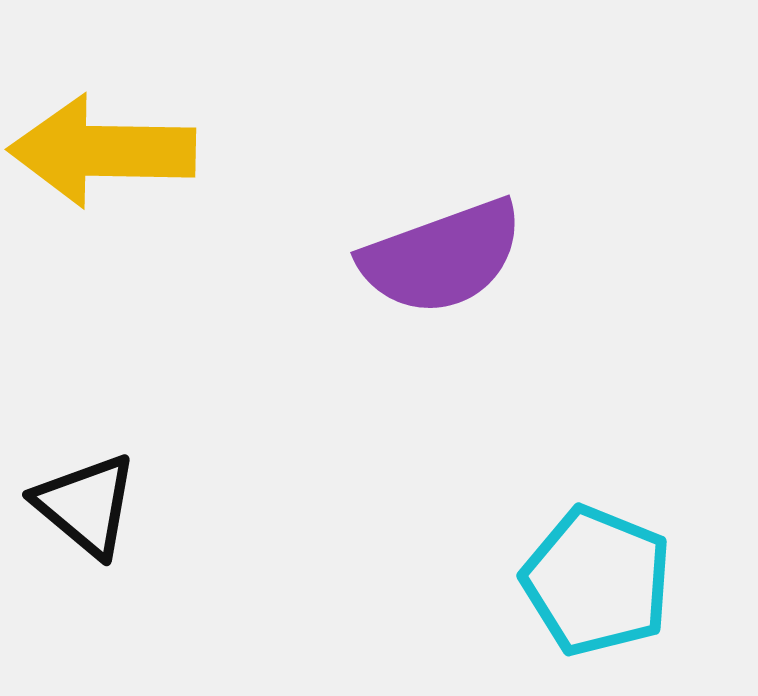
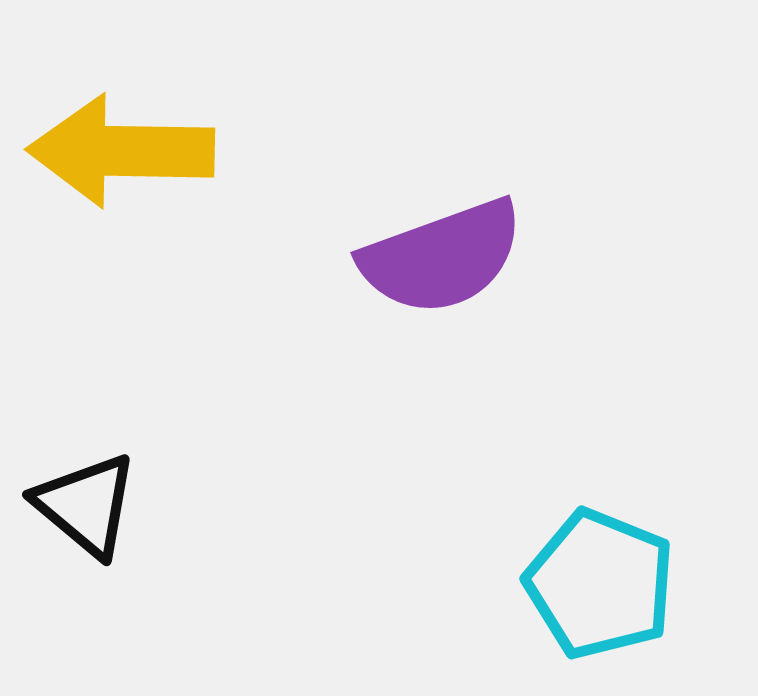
yellow arrow: moved 19 px right
cyan pentagon: moved 3 px right, 3 px down
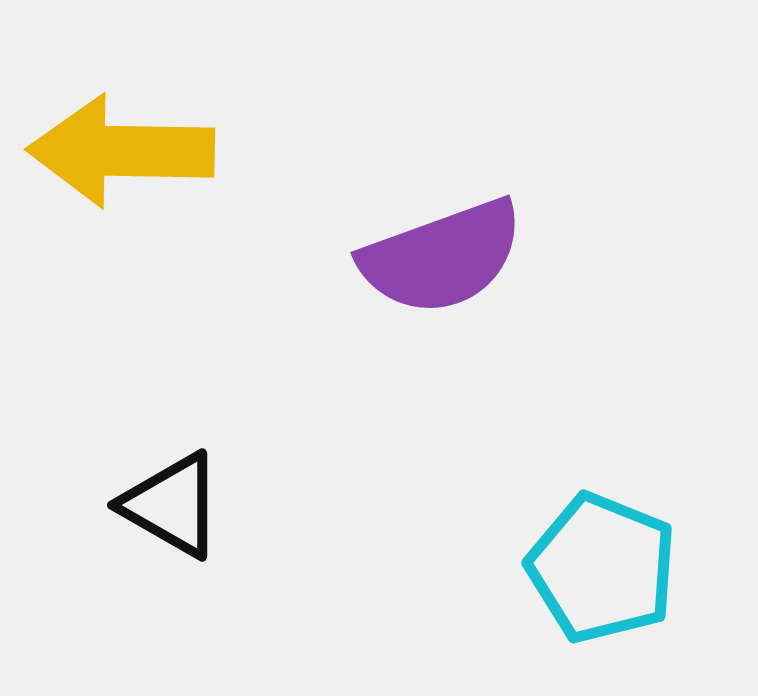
black triangle: moved 86 px right; rotated 10 degrees counterclockwise
cyan pentagon: moved 2 px right, 16 px up
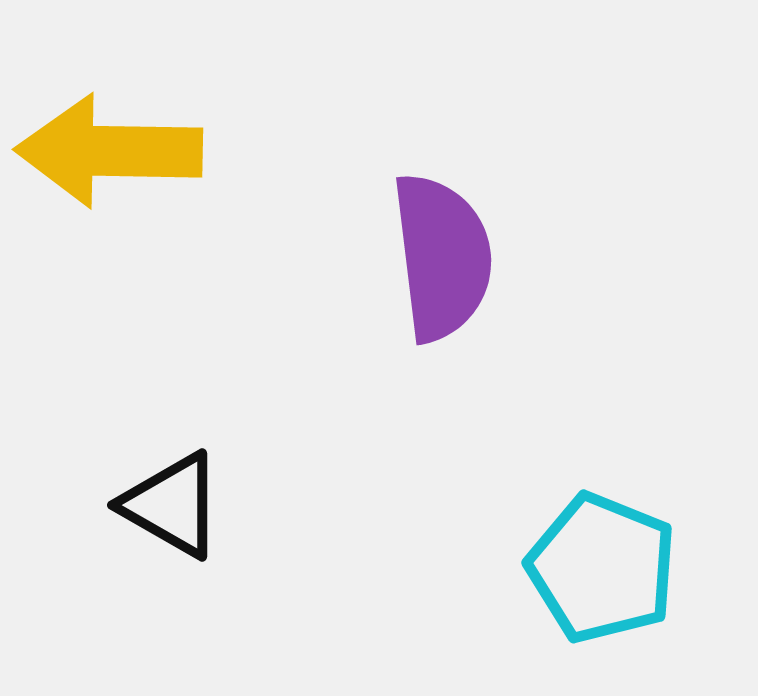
yellow arrow: moved 12 px left
purple semicircle: rotated 77 degrees counterclockwise
